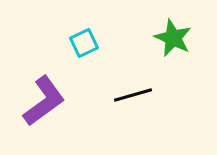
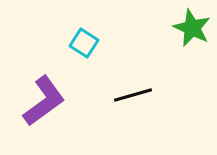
green star: moved 19 px right, 10 px up
cyan square: rotated 32 degrees counterclockwise
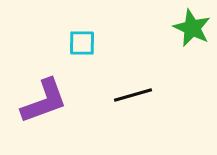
cyan square: moved 2 px left; rotated 32 degrees counterclockwise
purple L-shape: rotated 16 degrees clockwise
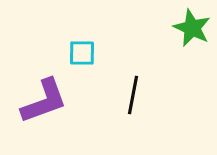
cyan square: moved 10 px down
black line: rotated 63 degrees counterclockwise
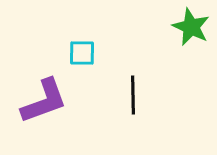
green star: moved 1 px left, 1 px up
black line: rotated 12 degrees counterclockwise
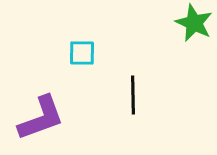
green star: moved 3 px right, 4 px up
purple L-shape: moved 3 px left, 17 px down
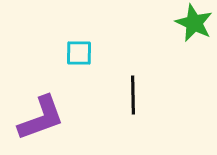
cyan square: moved 3 px left
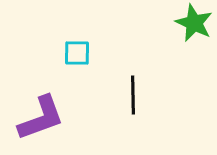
cyan square: moved 2 px left
